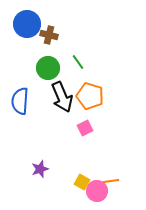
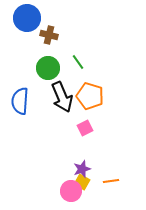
blue circle: moved 6 px up
purple star: moved 42 px right
pink circle: moved 26 px left
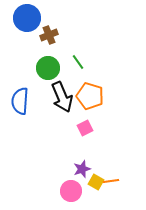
brown cross: rotated 36 degrees counterclockwise
yellow square: moved 14 px right
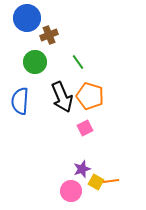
green circle: moved 13 px left, 6 px up
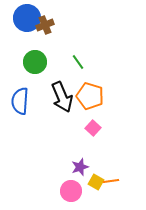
brown cross: moved 4 px left, 10 px up
pink square: moved 8 px right; rotated 21 degrees counterclockwise
purple star: moved 2 px left, 2 px up
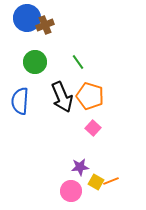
purple star: rotated 12 degrees clockwise
orange line: rotated 14 degrees counterclockwise
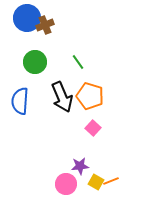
purple star: moved 1 px up
pink circle: moved 5 px left, 7 px up
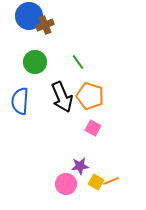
blue circle: moved 2 px right, 2 px up
pink square: rotated 14 degrees counterclockwise
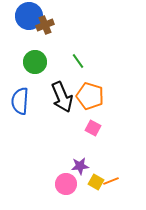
green line: moved 1 px up
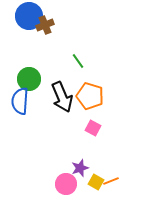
green circle: moved 6 px left, 17 px down
purple star: moved 2 px down; rotated 12 degrees counterclockwise
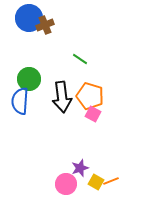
blue circle: moved 2 px down
green line: moved 2 px right, 2 px up; rotated 21 degrees counterclockwise
black arrow: rotated 16 degrees clockwise
pink square: moved 14 px up
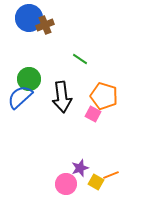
orange pentagon: moved 14 px right
blue semicircle: moved 4 px up; rotated 44 degrees clockwise
orange line: moved 6 px up
